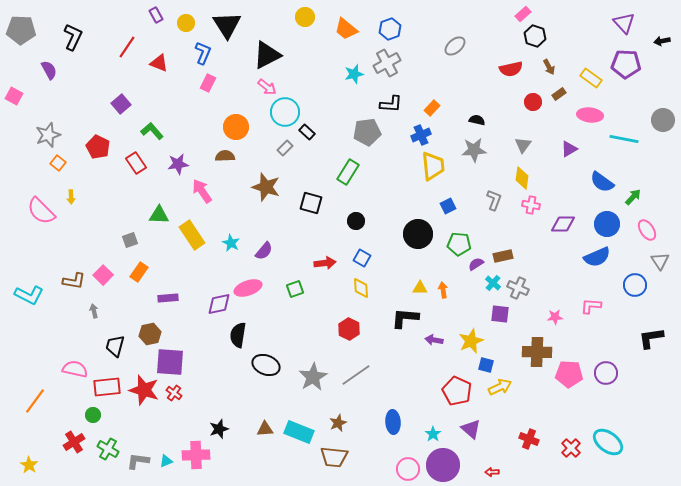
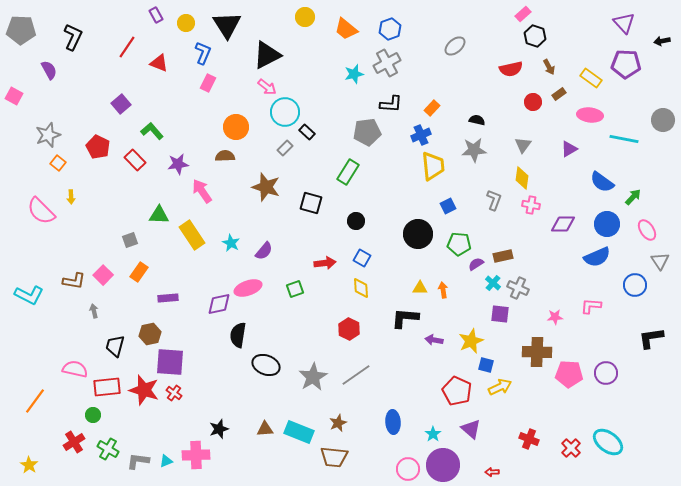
red rectangle at (136, 163): moved 1 px left, 3 px up; rotated 10 degrees counterclockwise
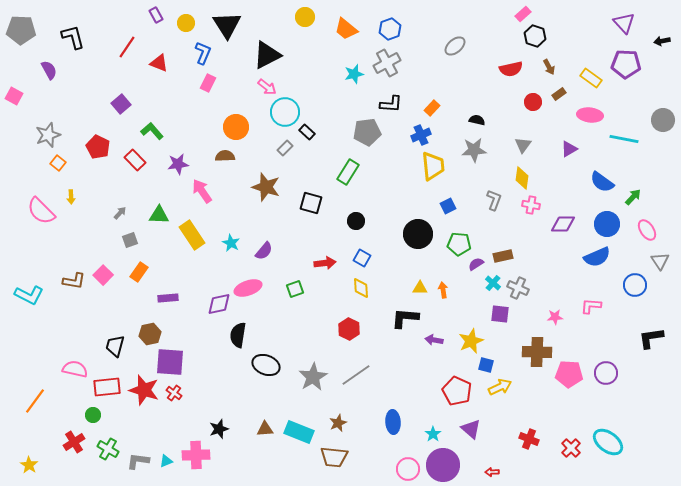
black L-shape at (73, 37): rotated 40 degrees counterclockwise
gray arrow at (94, 311): moved 26 px right, 98 px up; rotated 56 degrees clockwise
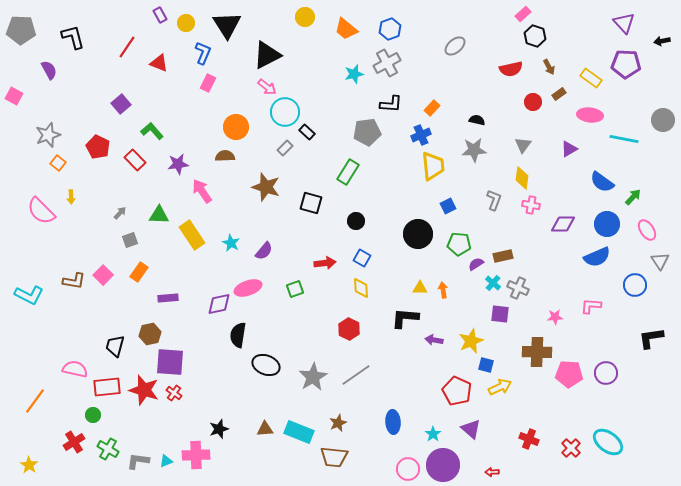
purple rectangle at (156, 15): moved 4 px right
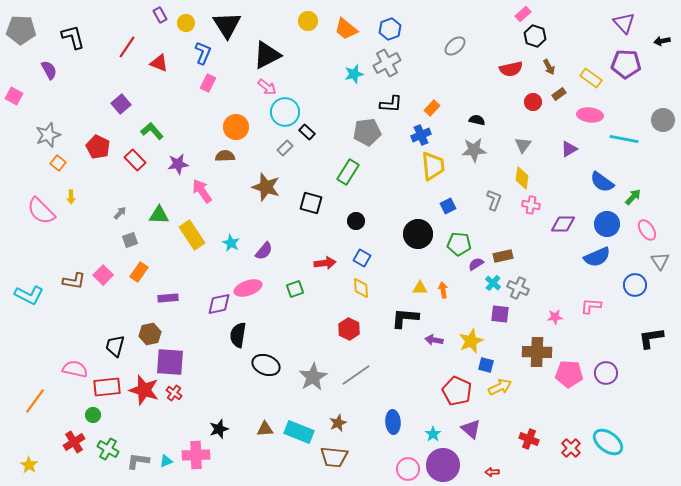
yellow circle at (305, 17): moved 3 px right, 4 px down
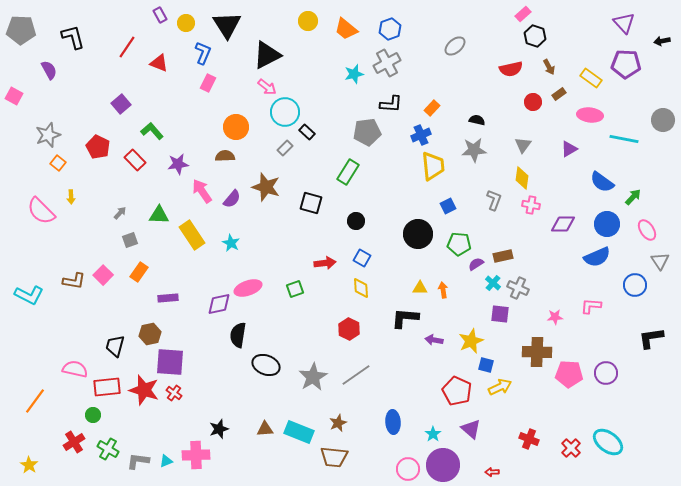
purple semicircle at (264, 251): moved 32 px left, 52 px up
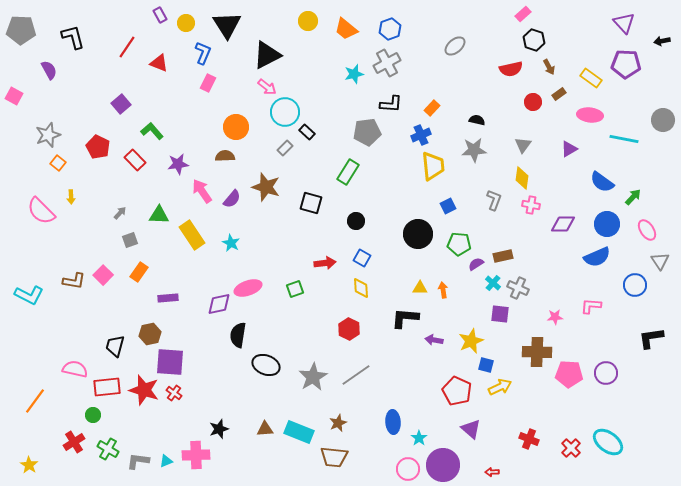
black hexagon at (535, 36): moved 1 px left, 4 px down
cyan star at (433, 434): moved 14 px left, 4 px down
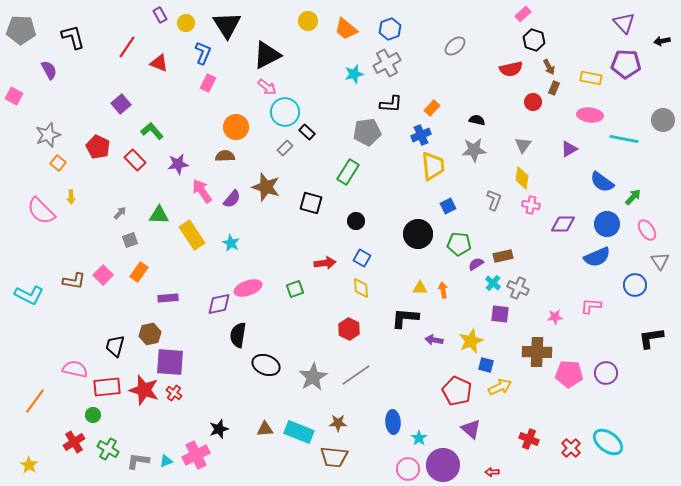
yellow rectangle at (591, 78): rotated 25 degrees counterclockwise
brown rectangle at (559, 94): moved 5 px left, 6 px up; rotated 32 degrees counterclockwise
brown star at (338, 423): rotated 24 degrees clockwise
pink cross at (196, 455): rotated 24 degrees counterclockwise
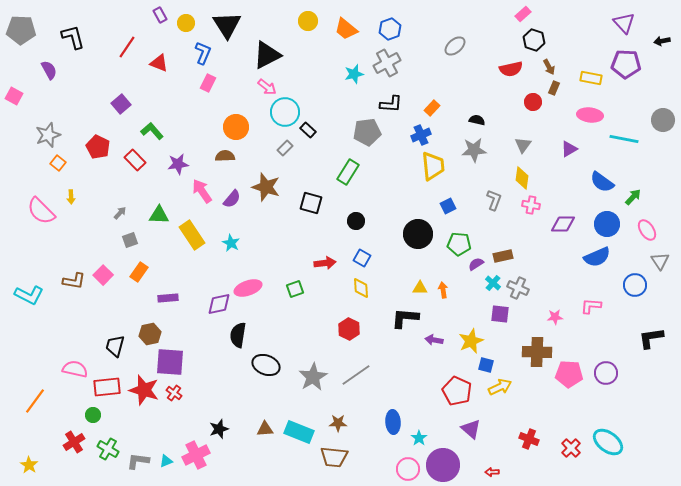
black rectangle at (307, 132): moved 1 px right, 2 px up
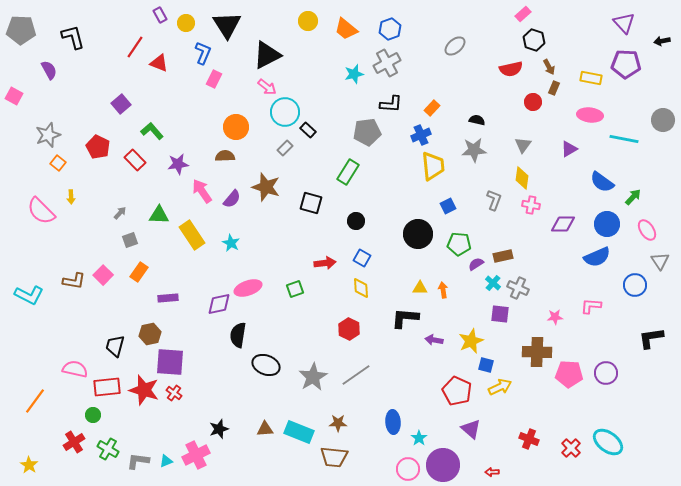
red line at (127, 47): moved 8 px right
pink rectangle at (208, 83): moved 6 px right, 4 px up
